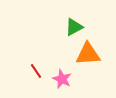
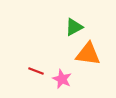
orange triangle: rotated 12 degrees clockwise
red line: rotated 35 degrees counterclockwise
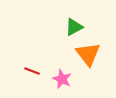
orange triangle: rotated 44 degrees clockwise
red line: moved 4 px left
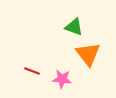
green triangle: rotated 48 degrees clockwise
pink star: rotated 18 degrees counterclockwise
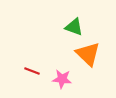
orange triangle: rotated 8 degrees counterclockwise
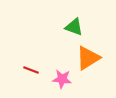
orange triangle: moved 4 px down; rotated 44 degrees clockwise
red line: moved 1 px left, 1 px up
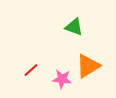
orange triangle: moved 8 px down
red line: rotated 63 degrees counterclockwise
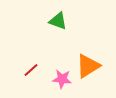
green triangle: moved 16 px left, 6 px up
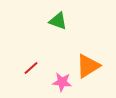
red line: moved 2 px up
pink star: moved 3 px down
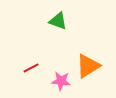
red line: rotated 14 degrees clockwise
pink star: moved 1 px left, 1 px up
